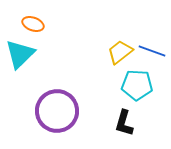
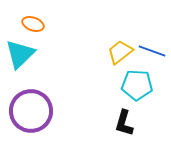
purple circle: moved 26 px left
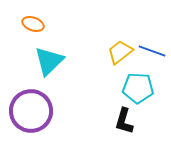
cyan triangle: moved 29 px right, 7 px down
cyan pentagon: moved 1 px right, 3 px down
black L-shape: moved 2 px up
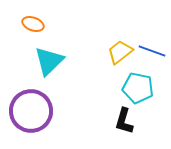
cyan pentagon: rotated 8 degrees clockwise
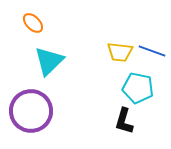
orange ellipse: moved 1 px up; rotated 25 degrees clockwise
yellow trapezoid: rotated 136 degrees counterclockwise
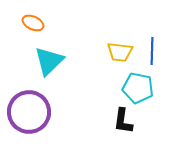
orange ellipse: rotated 20 degrees counterclockwise
blue line: rotated 72 degrees clockwise
purple circle: moved 2 px left, 1 px down
black L-shape: moved 1 px left; rotated 8 degrees counterclockwise
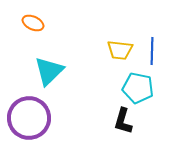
yellow trapezoid: moved 2 px up
cyan triangle: moved 10 px down
purple circle: moved 6 px down
black L-shape: rotated 8 degrees clockwise
